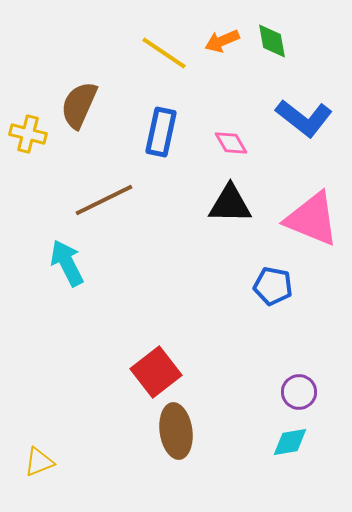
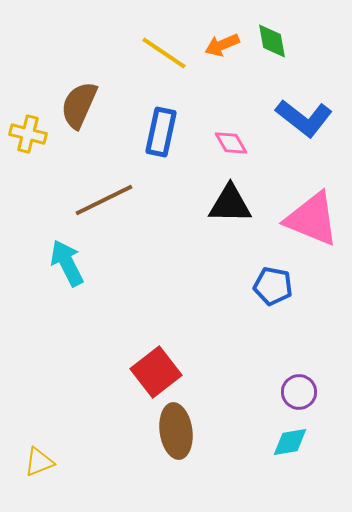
orange arrow: moved 4 px down
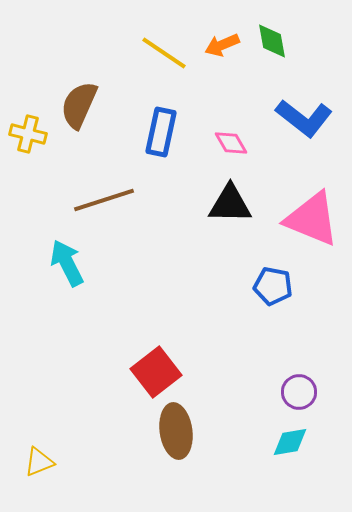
brown line: rotated 8 degrees clockwise
